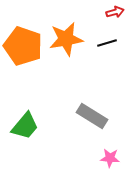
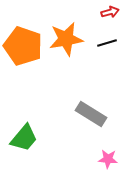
red arrow: moved 5 px left
gray rectangle: moved 1 px left, 2 px up
green trapezoid: moved 1 px left, 12 px down
pink star: moved 2 px left, 1 px down
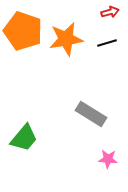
orange pentagon: moved 15 px up
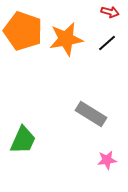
red arrow: rotated 30 degrees clockwise
black line: rotated 24 degrees counterclockwise
green trapezoid: moved 1 px left, 2 px down; rotated 16 degrees counterclockwise
pink star: moved 1 px left, 1 px down; rotated 12 degrees counterclockwise
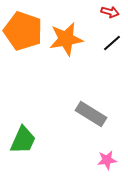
black line: moved 5 px right
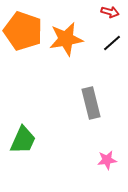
gray rectangle: moved 11 px up; rotated 44 degrees clockwise
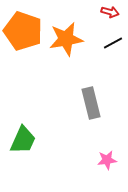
black line: moved 1 px right; rotated 12 degrees clockwise
